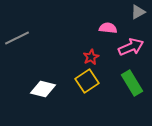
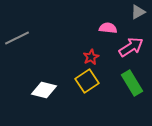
pink arrow: rotated 10 degrees counterclockwise
white diamond: moved 1 px right, 1 px down
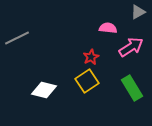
green rectangle: moved 5 px down
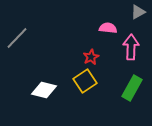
gray line: rotated 20 degrees counterclockwise
pink arrow: rotated 55 degrees counterclockwise
yellow square: moved 2 px left
green rectangle: rotated 60 degrees clockwise
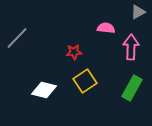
pink semicircle: moved 2 px left
red star: moved 17 px left, 5 px up; rotated 21 degrees clockwise
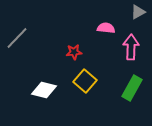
yellow square: rotated 15 degrees counterclockwise
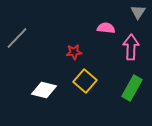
gray triangle: rotated 28 degrees counterclockwise
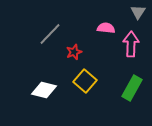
gray line: moved 33 px right, 4 px up
pink arrow: moved 3 px up
red star: rotated 14 degrees counterclockwise
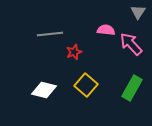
pink semicircle: moved 2 px down
gray line: rotated 40 degrees clockwise
pink arrow: rotated 45 degrees counterclockwise
yellow square: moved 1 px right, 4 px down
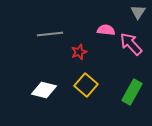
red star: moved 5 px right
green rectangle: moved 4 px down
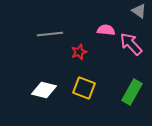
gray triangle: moved 1 px right, 1 px up; rotated 28 degrees counterclockwise
yellow square: moved 2 px left, 3 px down; rotated 20 degrees counterclockwise
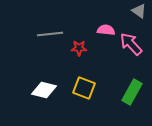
red star: moved 4 px up; rotated 21 degrees clockwise
